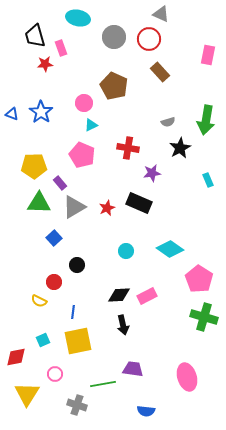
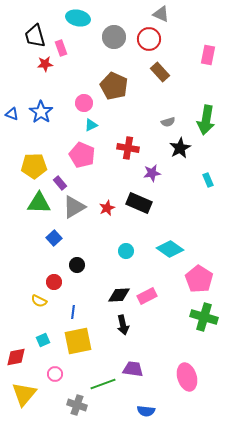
green line at (103, 384): rotated 10 degrees counterclockwise
yellow triangle at (27, 394): moved 3 px left; rotated 8 degrees clockwise
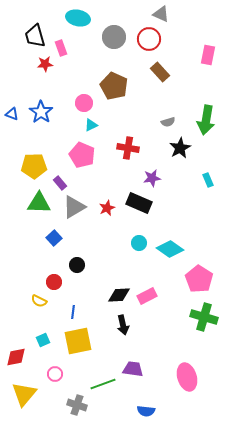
purple star at (152, 173): moved 5 px down
cyan circle at (126, 251): moved 13 px right, 8 px up
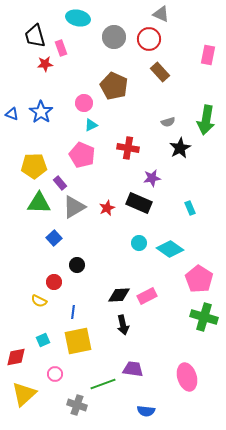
cyan rectangle at (208, 180): moved 18 px left, 28 px down
yellow triangle at (24, 394): rotated 8 degrees clockwise
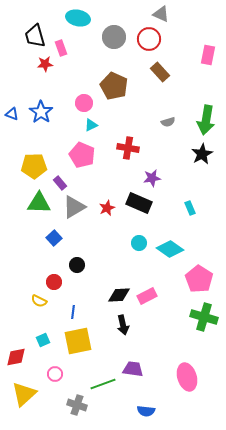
black star at (180, 148): moved 22 px right, 6 px down
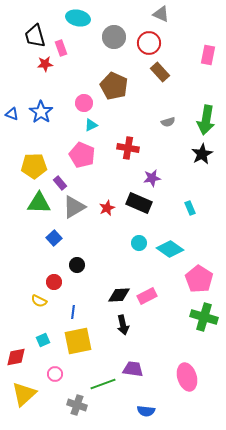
red circle at (149, 39): moved 4 px down
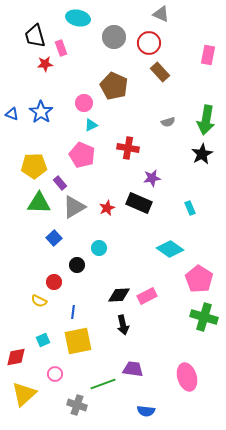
cyan circle at (139, 243): moved 40 px left, 5 px down
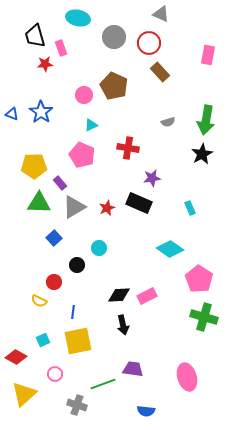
pink circle at (84, 103): moved 8 px up
red diamond at (16, 357): rotated 40 degrees clockwise
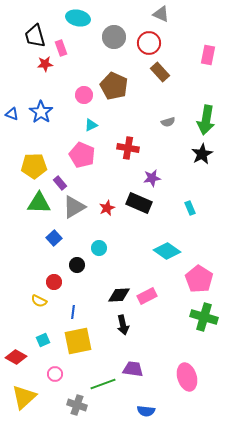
cyan diamond at (170, 249): moved 3 px left, 2 px down
yellow triangle at (24, 394): moved 3 px down
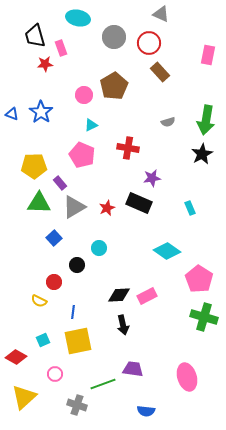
brown pentagon at (114, 86): rotated 16 degrees clockwise
